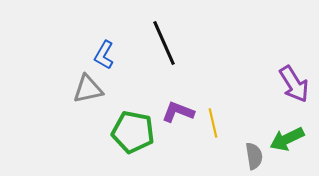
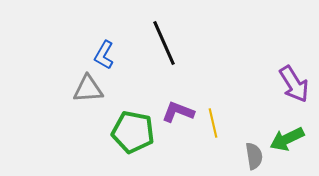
gray triangle: rotated 8 degrees clockwise
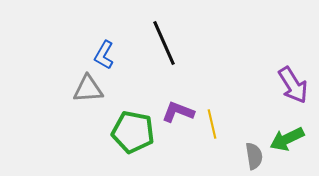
purple arrow: moved 1 px left, 1 px down
yellow line: moved 1 px left, 1 px down
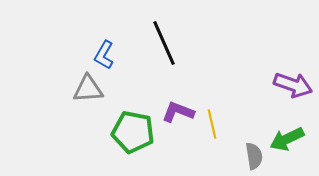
purple arrow: rotated 39 degrees counterclockwise
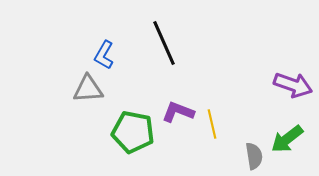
green arrow: rotated 12 degrees counterclockwise
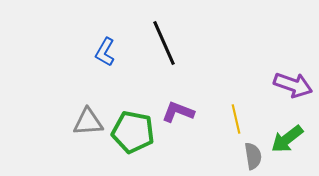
blue L-shape: moved 1 px right, 3 px up
gray triangle: moved 33 px down
yellow line: moved 24 px right, 5 px up
gray semicircle: moved 1 px left
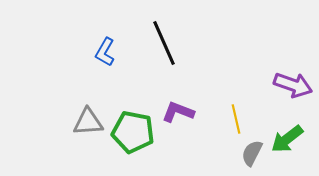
gray semicircle: moved 1 px left, 3 px up; rotated 144 degrees counterclockwise
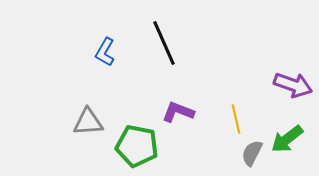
green pentagon: moved 4 px right, 14 px down
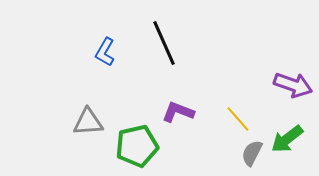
yellow line: moved 2 px right; rotated 28 degrees counterclockwise
green pentagon: rotated 24 degrees counterclockwise
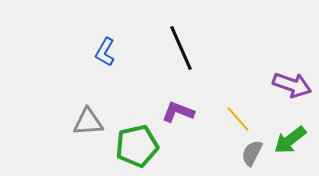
black line: moved 17 px right, 5 px down
purple arrow: moved 1 px left
green arrow: moved 3 px right, 1 px down
